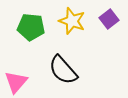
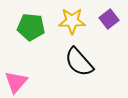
yellow star: rotated 20 degrees counterclockwise
black semicircle: moved 16 px right, 8 px up
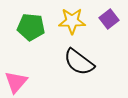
black semicircle: rotated 12 degrees counterclockwise
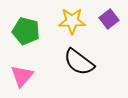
green pentagon: moved 5 px left, 4 px down; rotated 8 degrees clockwise
pink triangle: moved 6 px right, 6 px up
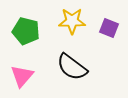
purple square: moved 9 px down; rotated 30 degrees counterclockwise
black semicircle: moved 7 px left, 5 px down
